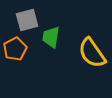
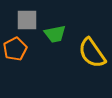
gray square: rotated 15 degrees clockwise
green trapezoid: moved 4 px right, 3 px up; rotated 110 degrees counterclockwise
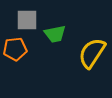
orange pentagon: rotated 20 degrees clockwise
yellow semicircle: rotated 68 degrees clockwise
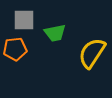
gray square: moved 3 px left
green trapezoid: moved 1 px up
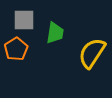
green trapezoid: rotated 70 degrees counterclockwise
orange pentagon: moved 1 px right; rotated 25 degrees counterclockwise
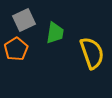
gray square: rotated 25 degrees counterclockwise
yellow semicircle: rotated 128 degrees clockwise
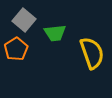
gray square: rotated 25 degrees counterclockwise
green trapezoid: rotated 75 degrees clockwise
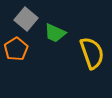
gray square: moved 2 px right, 1 px up
green trapezoid: rotated 30 degrees clockwise
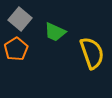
gray square: moved 6 px left
green trapezoid: moved 1 px up
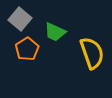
orange pentagon: moved 11 px right
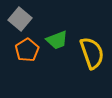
green trapezoid: moved 2 px right, 8 px down; rotated 45 degrees counterclockwise
orange pentagon: moved 1 px down
